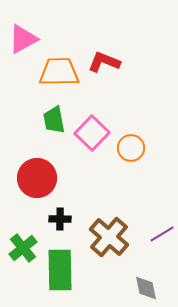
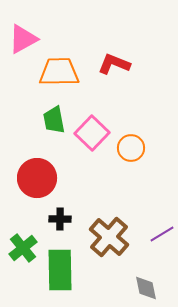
red L-shape: moved 10 px right, 2 px down
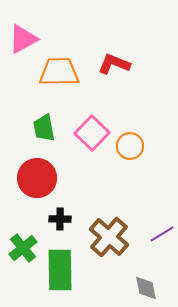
green trapezoid: moved 10 px left, 8 px down
orange circle: moved 1 px left, 2 px up
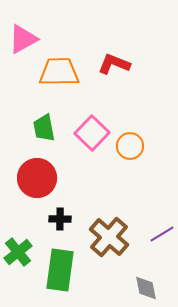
green cross: moved 5 px left, 4 px down
green rectangle: rotated 9 degrees clockwise
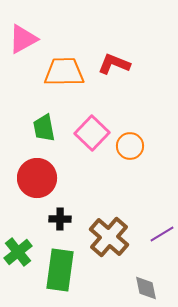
orange trapezoid: moved 5 px right
